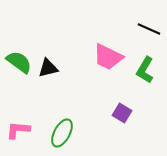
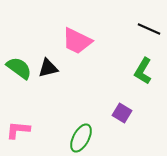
pink trapezoid: moved 31 px left, 16 px up
green semicircle: moved 6 px down
green L-shape: moved 2 px left, 1 px down
green ellipse: moved 19 px right, 5 px down
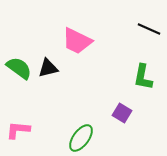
green L-shape: moved 6 px down; rotated 20 degrees counterclockwise
green ellipse: rotated 8 degrees clockwise
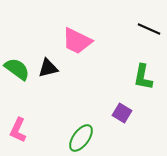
green semicircle: moved 2 px left, 1 px down
pink L-shape: rotated 70 degrees counterclockwise
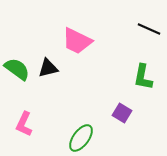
pink L-shape: moved 6 px right, 6 px up
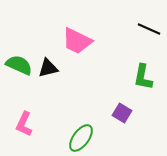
green semicircle: moved 2 px right, 4 px up; rotated 12 degrees counterclockwise
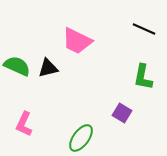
black line: moved 5 px left
green semicircle: moved 2 px left, 1 px down
